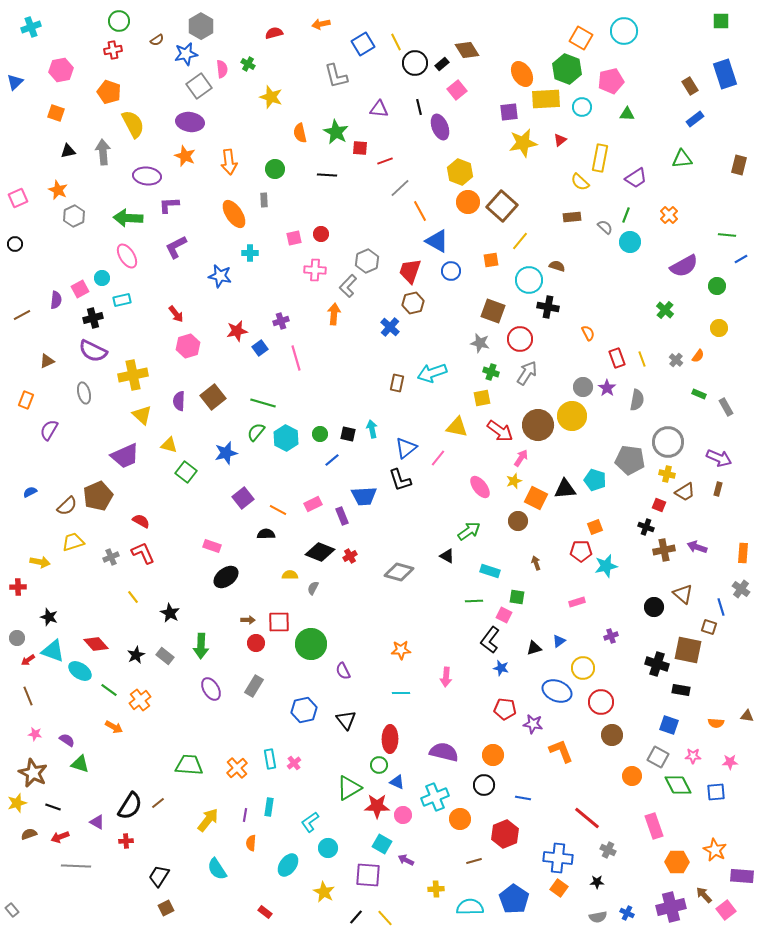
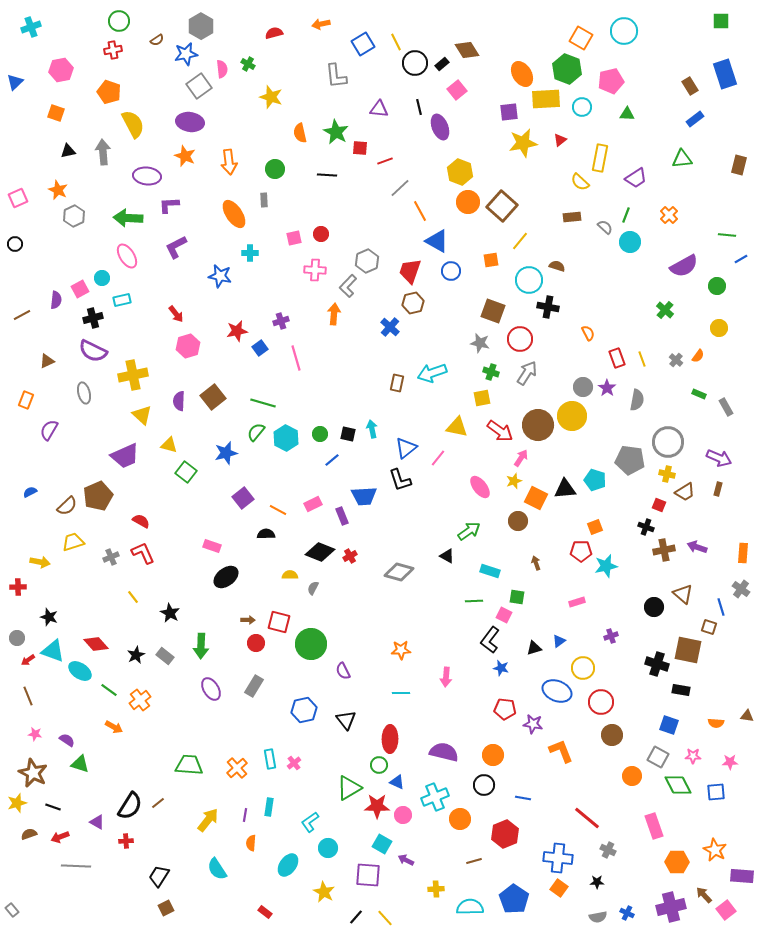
gray L-shape at (336, 76): rotated 8 degrees clockwise
red square at (279, 622): rotated 15 degrees clockwise
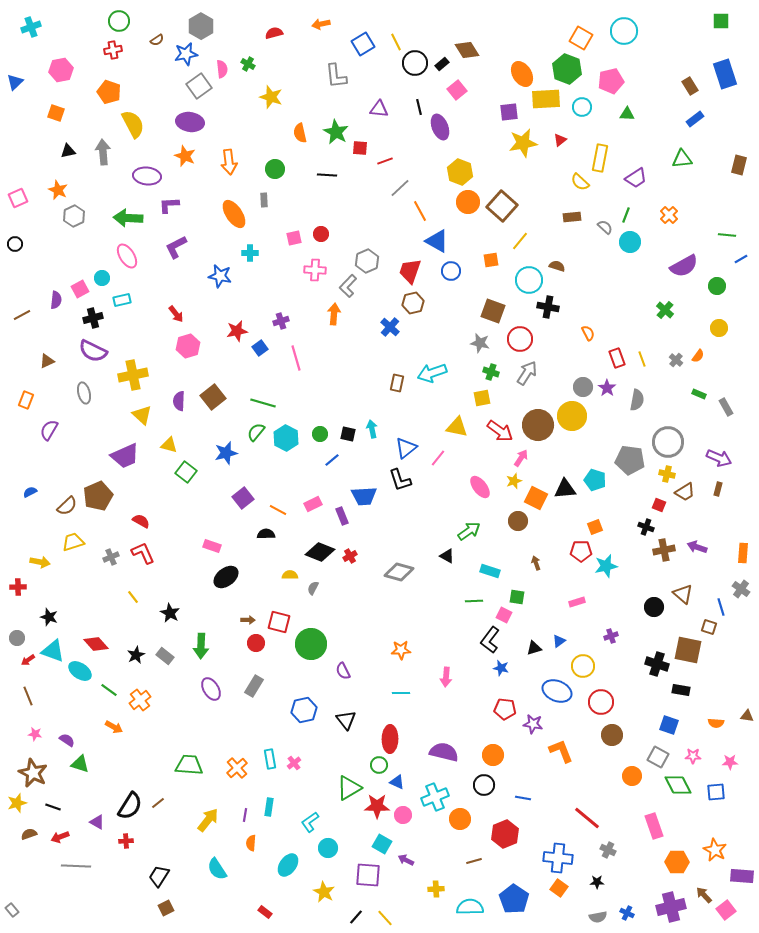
yellow circle at (583, 668): moved 2 px up
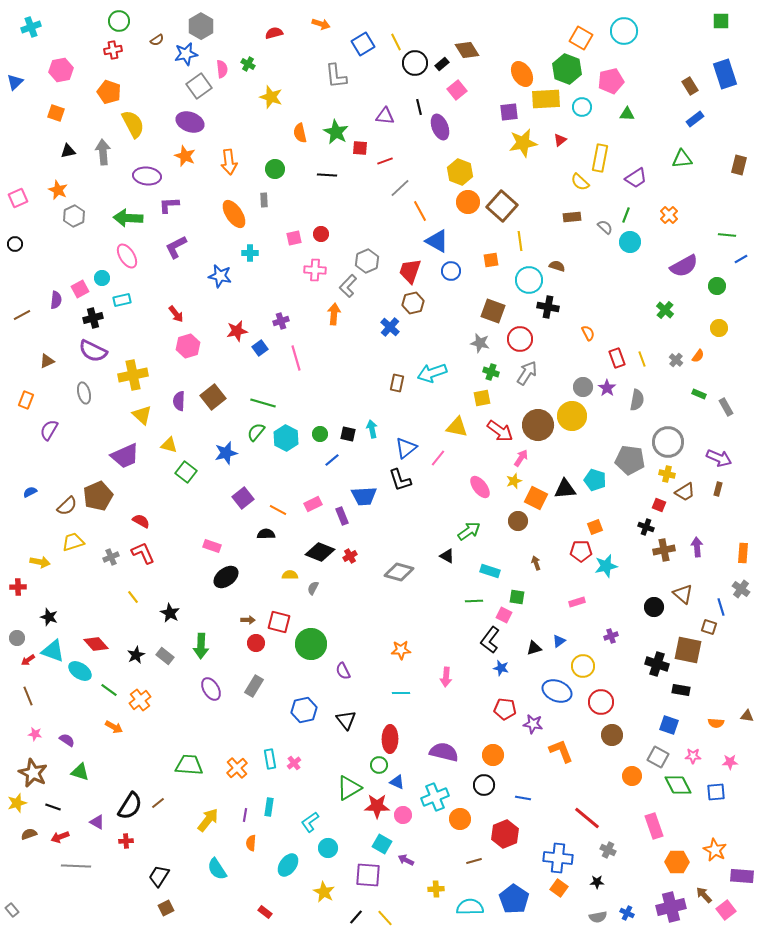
orange arrow at (321, 24): rotated 150 degrees counterclockwise
purple triangle at (379, 109): moved 6 px right, 7 px down
purple ellipse at (190, 122): rotated 12 degrees clockwise
yellow line at (520, 241): rotated 48 degrees counterclockwise
purple arrow at (697, 547): rotated 66 degrees clockwise
green triangle at (80, 764): moved 8 px down
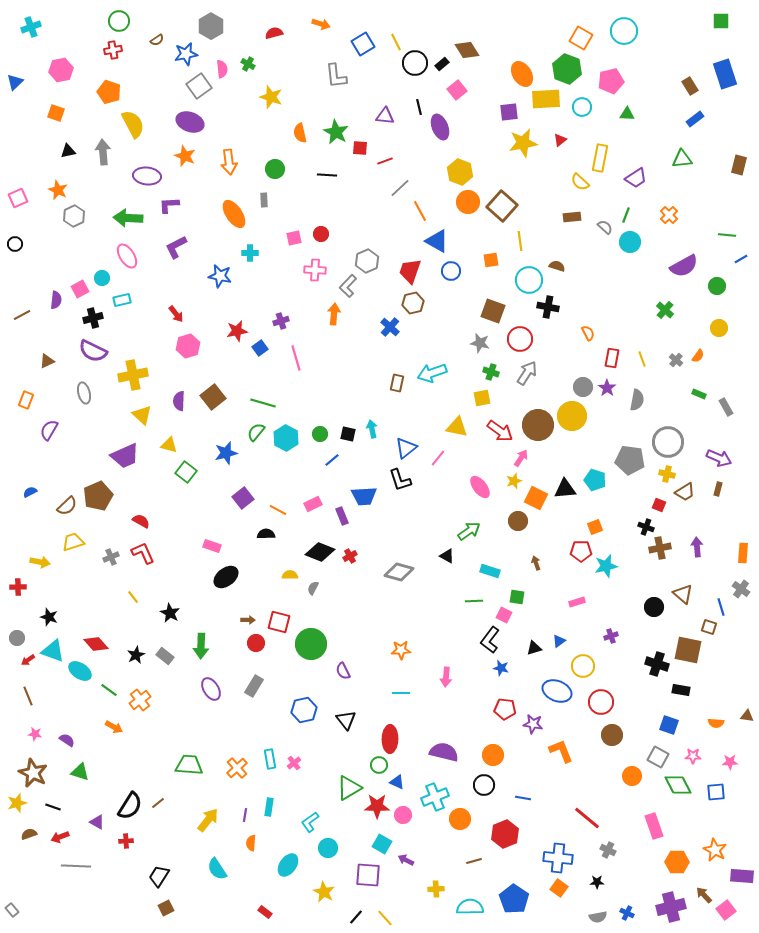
gray hexagon at (201, 26): moved 10 px right
red rectangle at (617, 358): moved 5 px left; rotated 30 degrees clockwise
brown cross at (664, 550): moved 4 px left, 2 px up
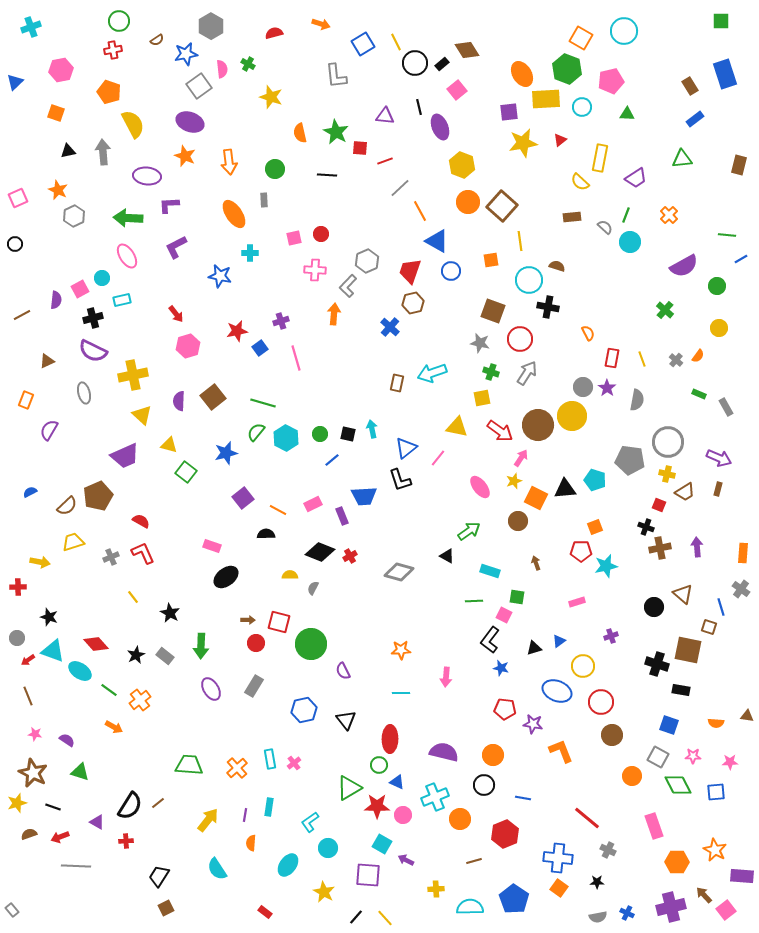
yellow hexagon at (460, 172): moved 2 px right, 7 px up
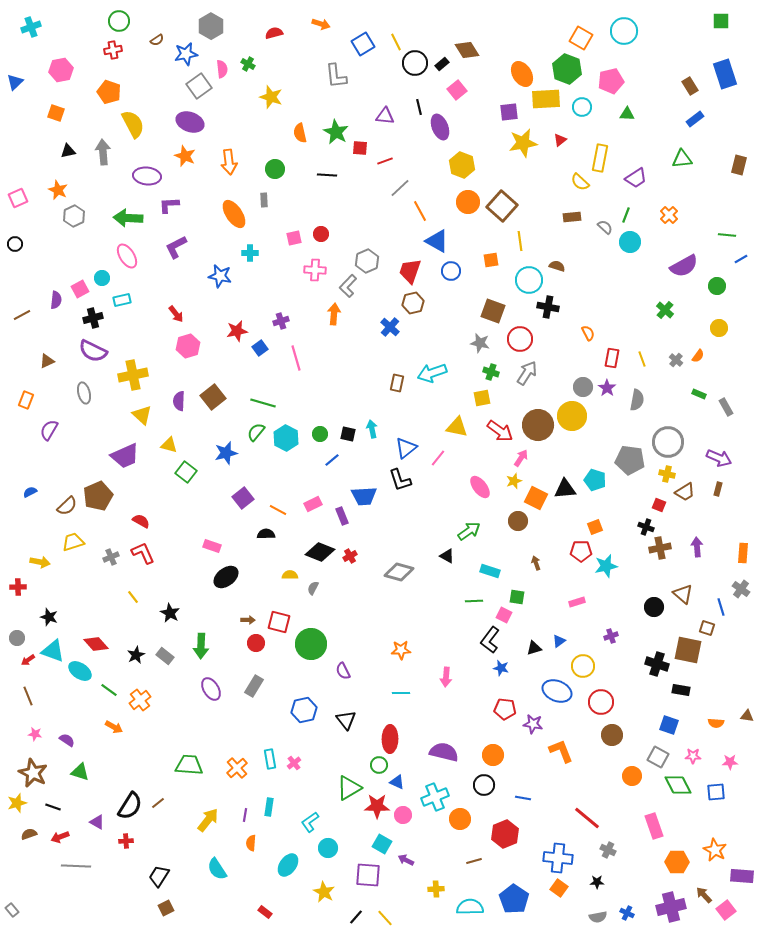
brown square at (709, 627): moved 2 px left, 1 px down
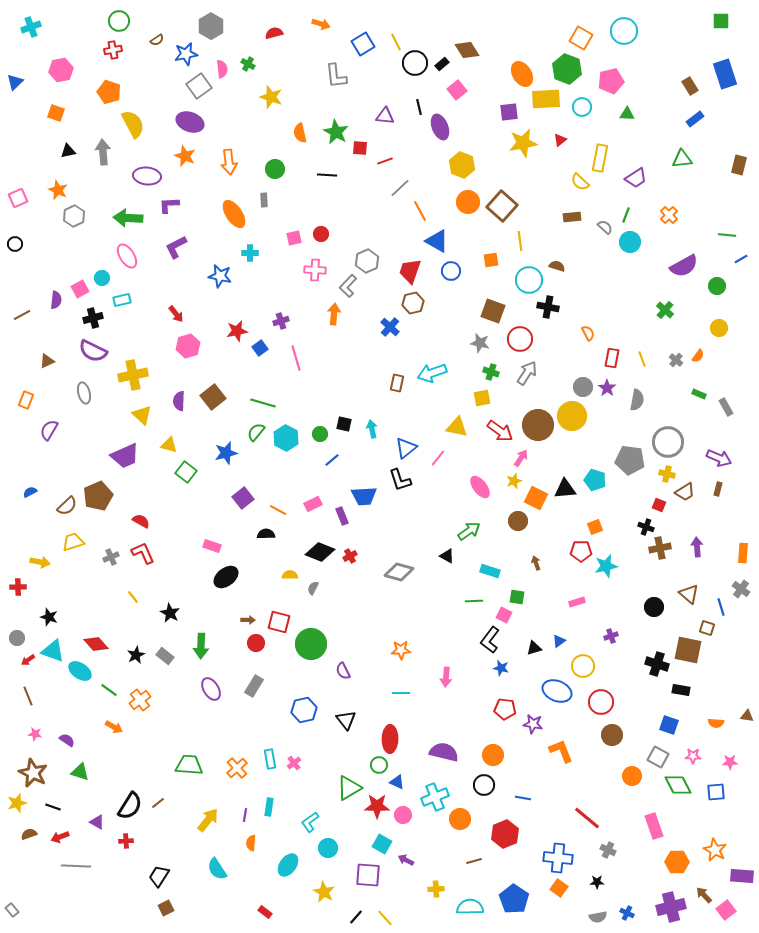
black square at (348, 434): moved 4 px left, 10 px up
brown triangle at (683, 594): moved 6 px right
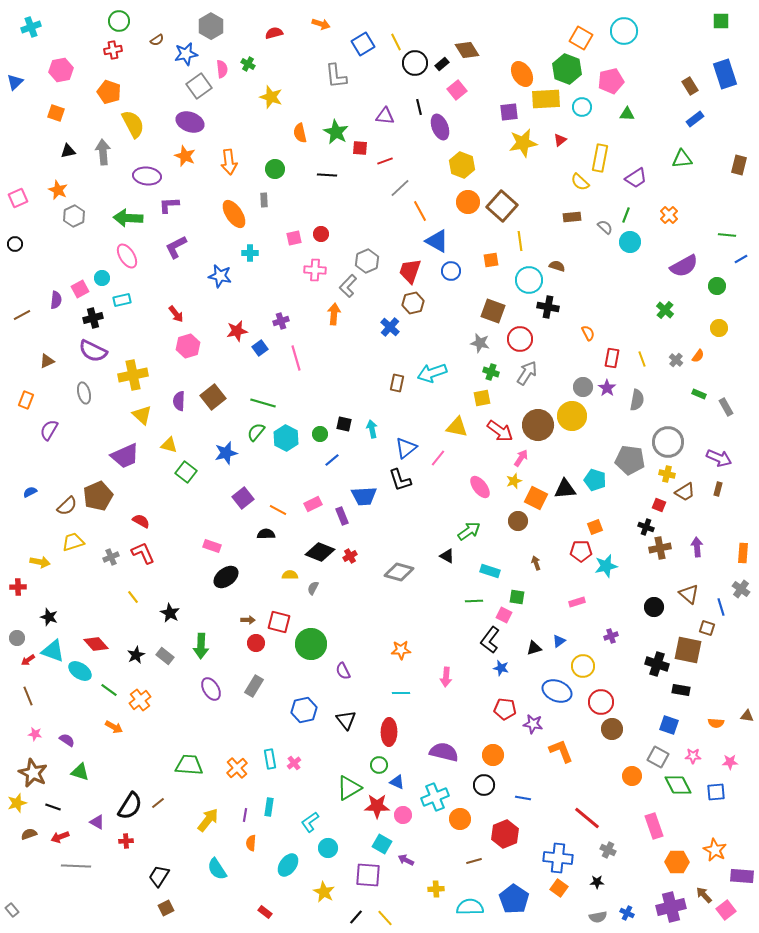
brown circle at (612, 735): moved 6 px up
red ellipse at (390, 739): moved 1 px left, 7 px up
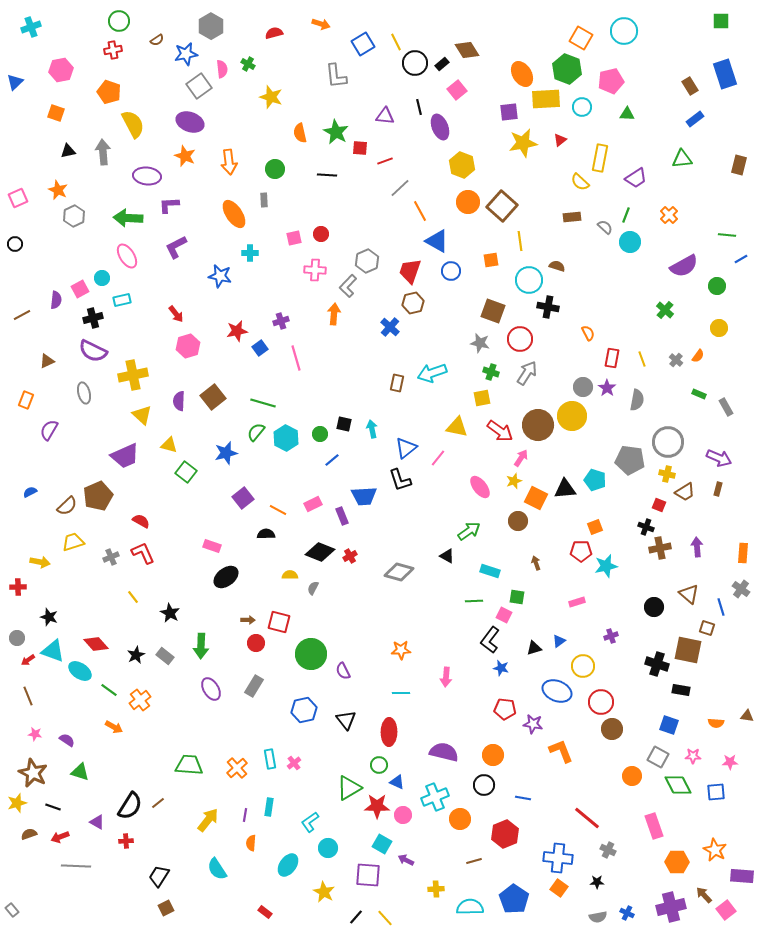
green circle at (311, 644): moved 10 px down
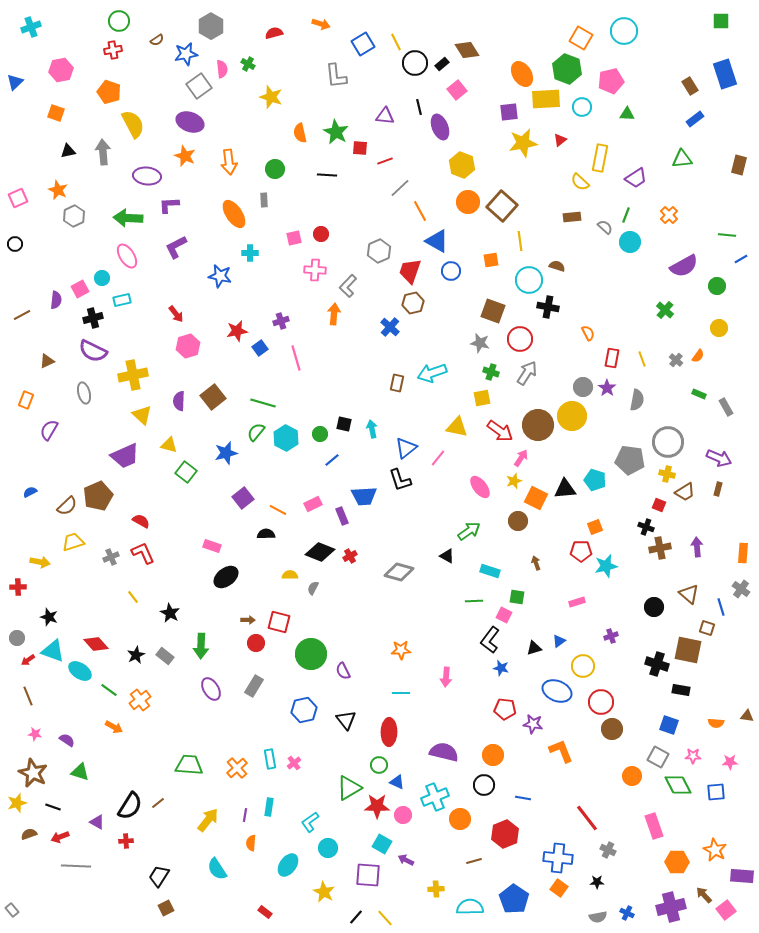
gray hexagon at (367, 261): moved 12 px right, 10 px up
red line at (587, 818): rotated 12 degrees clockwise
